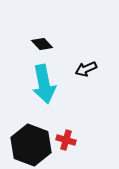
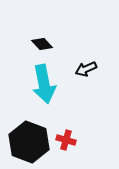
black hexagon: moved 2 px left, 3 px up
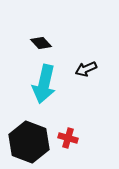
black diamond: moved 1 px left, 1 px up
cyan arrow: rotated 24 degrees clockwise
red cross: moved 2 px right, 2 px up
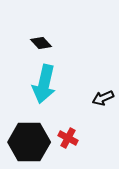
black arrow: moved 17 px right, 29 px down
red cross: rotated 12 degrees clockwise
black hexagon: rotated 21 degrees counterclockwise
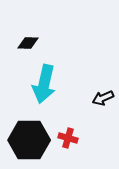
black diamond: moved 13 px left; rotated 45 degrees counterclockwise
red cross: rotated 12 degrees counterclockwise
black hexagon: moved 2 px up
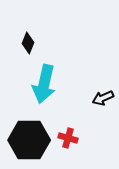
black diamond: rotated 70 degrees counterclockwise
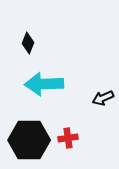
cyan arrow: rotated 75 degrees clockwise
red cross: rotated 24 degrees counterclockwise
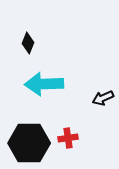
black hexagon: moved 3 px down
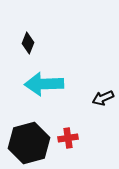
black hexagon: rotated 15 degrees counterclockwise
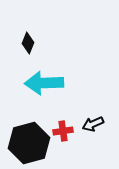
cyan arrow: moved 1 px up
black arrow: moved 10 px left, 26 px down
red cross: moved 5 px left, 7 px up
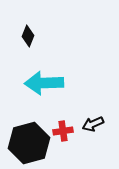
black diamond: moved 7 px up
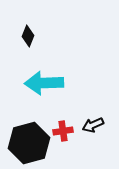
black arrow: moved 1 px down
